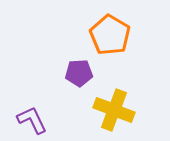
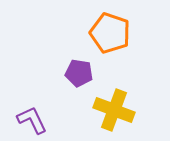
orange pentagon: moved 2 px up; rotated 12 degrees counterclockwise
purple pentagon: rotated 12 degrees clockwise
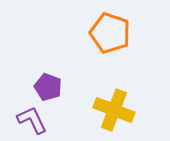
purple pentagon: moved 31 px left, 14 px down; rotated 12 degrees clockwise
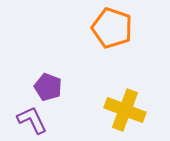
orange pentagon: moved 2 px right, 5 px up
yellow cross: moved 11 px right
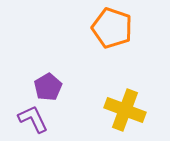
purple pentagon: rotated 20 degrees clockwise
purple L-shape: moved 1 px right, 1 px up
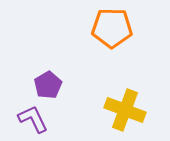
orange pentagon: rotated 18 degrees counterclockwise
purple pentagon: moved 2 px up
